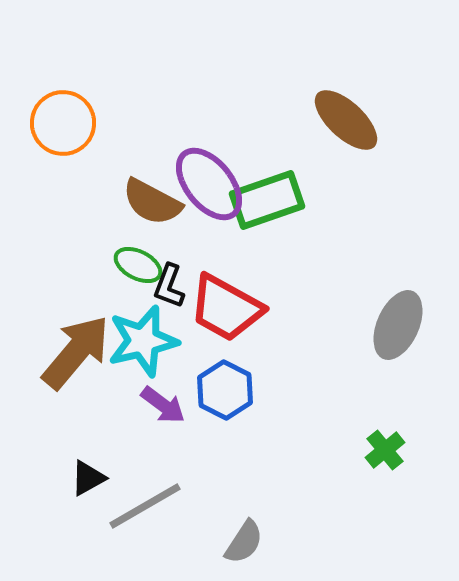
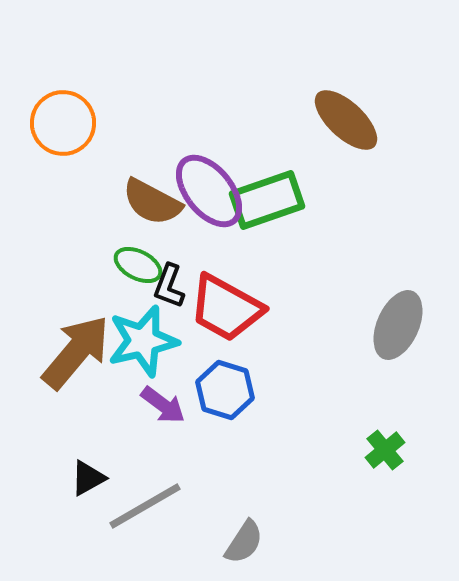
purple ellipse: moved 7 px down
blue hexagon: rotated 10 degrees counterclockwise
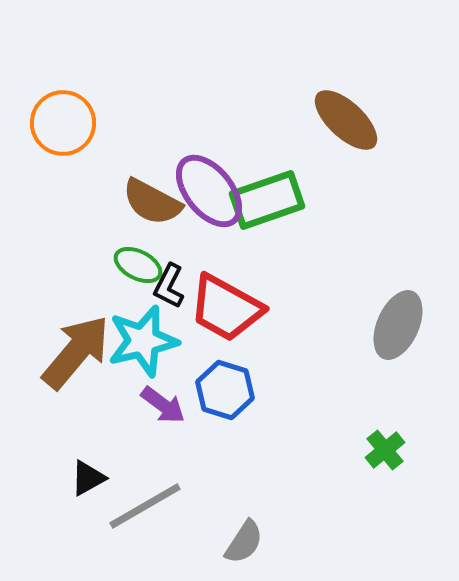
black L-shape: rotated 6 degrees clockwise
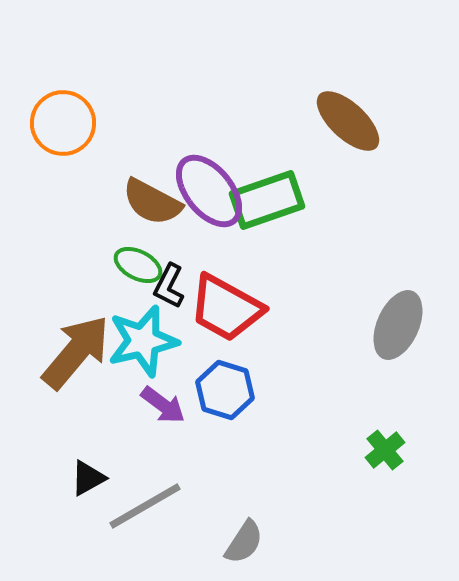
brown ellipse: moved 2 px right, 1 px down
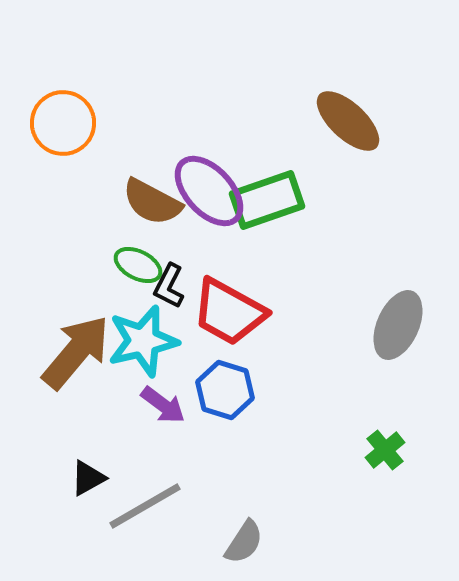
purple ellipse: rotated 4 degrees counterclockwise
red trapezoid: moved 3 px right, 4 px down
